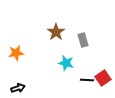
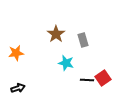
brown star: moved 2 px down
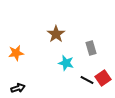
gray rectangle: moved 8 px right, 8 px down
black line: rotated 24 degrees clockwise
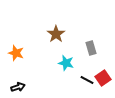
orange star: rotated 28 degrees clockwise
black arrow: moved 1 px up
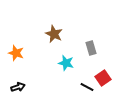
brown star: moved 2 px left; rotated 12 degrees counterclockwise
black line: moved 7 px down
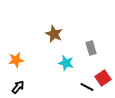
orange star: moved 7 px down; rotated 28 degrees counterclockwise
black arrow: rotated 32 degrees counterclockwise
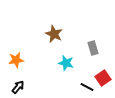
gray rectangle: moved 2 px right
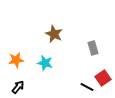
cyan star: moved 21 px left
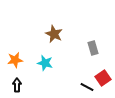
orange star: moved 1 px left
black arrow: moved 1 px left, 2 px up; rotated 40 degrees counterclockwise
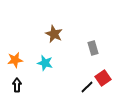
black line: rotated 72 degrees counterclockwise
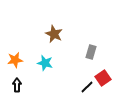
gray rectangle: moved 2 px left, 4 px down; rotated 32 degrees clockwise
